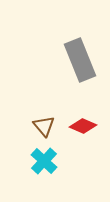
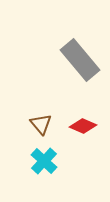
gray rectangle: rotated 18 degrees counterclockwise
brown triangle: moved 3 px left, 2 px up
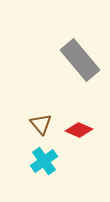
red diamond: moved 4 px left, 4 px down
cyan cross: rotated 12 degrees clockwise
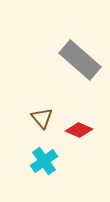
gray rectangle: rotated 9 degrees counterclockwise
brown triangle: moved 1 px right, 6 px up
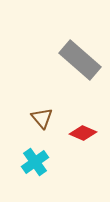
red diamond: moved 4 px right, 3 px down
cyan cross: moved 9 px left, 1 px down
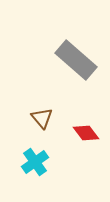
gray rectangle: moved 4 px left
red diamond: moved 3 px right; rotated 28 degrees clockwise
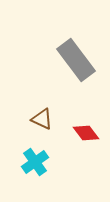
gray rectangle: rotated 12 degrees clockwise
brown triangle: moved 1 px down; rotated 25 degrees counterclockwise
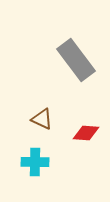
red diamond: rotated 48 degrees counterclockwise
cyan cross: rotated 36 degrees clockwise
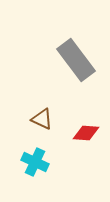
cyan cross: rotated 24 degrees clockwise
